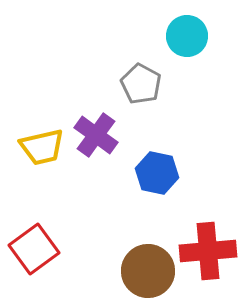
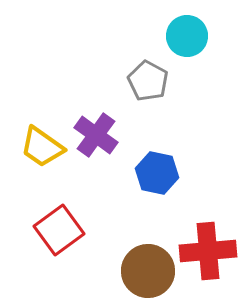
gray pentagon: moved 7 px right, 3 px up
yellow trapezoid: rotated 48 degrees clockwise
red square: moved 25 px right, 19 px up
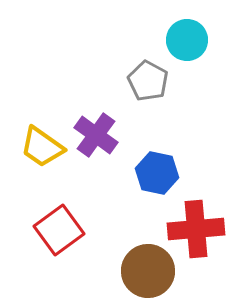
cyan circle: moved 4 px down
red cross: moved 12 px left, 22 px up
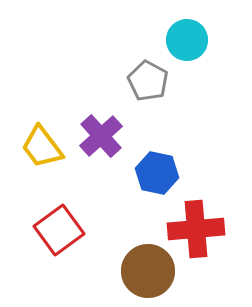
purple cross: moved 5 px right, 1 px down; rotated 12 degrees clockwise
yellow trapezoid: rotated 18 degrees clockwise
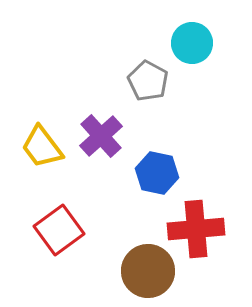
cyan circle: moved 5 px right, 3 px down
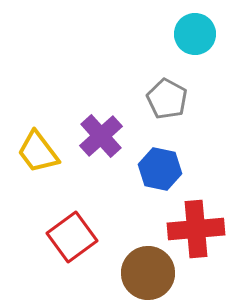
cyan circle: moved 3 px right, 9 px up
gray pentagon: moved 19 px right, 18 px down
yellow trapezoid: moved 4 px left, 5 px down
blue hexagon: moved 3 px right, 4 px up
red square: moved 13 px right, 7 px down
brown circle: moved 2 px down
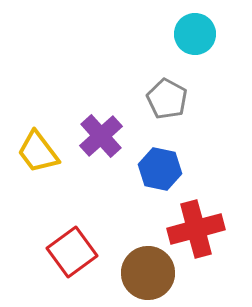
red cross: rotated 10 degrees counterclockwise
red square: moved 15 px down
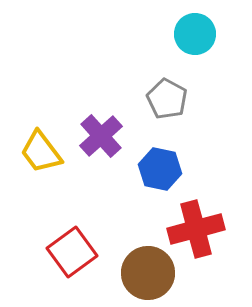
yellow trapezoid: moved 3 px right
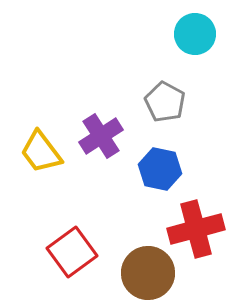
gray pentagon: moved 2 px left, 3 px down
purple cross: rotated 9 degrees clockwise
